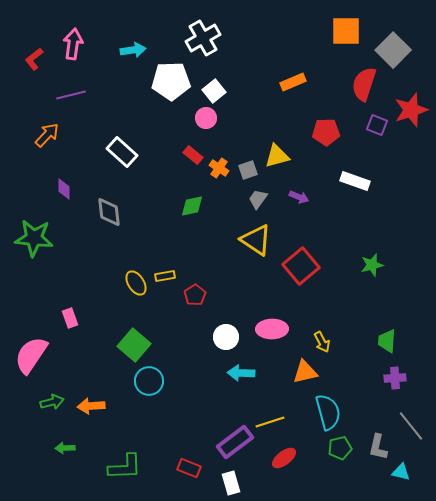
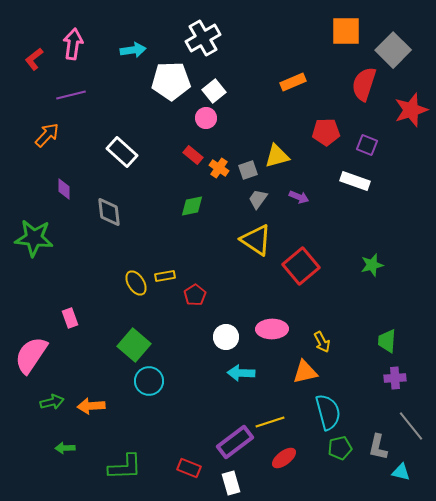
purple square at (377, 125): moved 10 px left, 20 px down
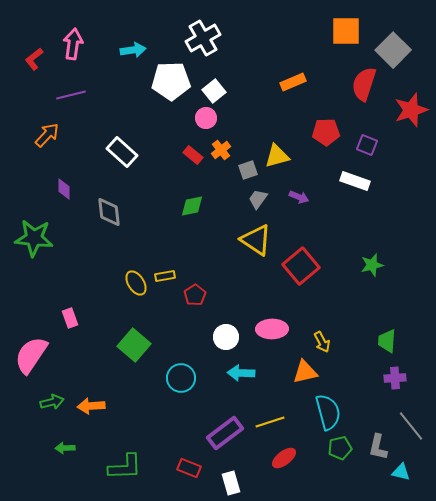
orange cross at (219, 168): moved 2 px right, 18 px up; rotated 18 degrees clockwise
cyan circle at (149, 381): moved 32 px right, 3 px up
purple rectangle at (235, 442): moved 10 px left, 9 px up
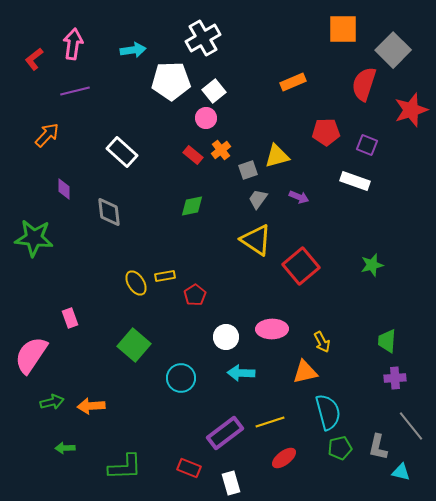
orange square at (346, 31): moved 3 px left, 2 px up
purple line at (71, 95): moved 4 px right, 4 px up
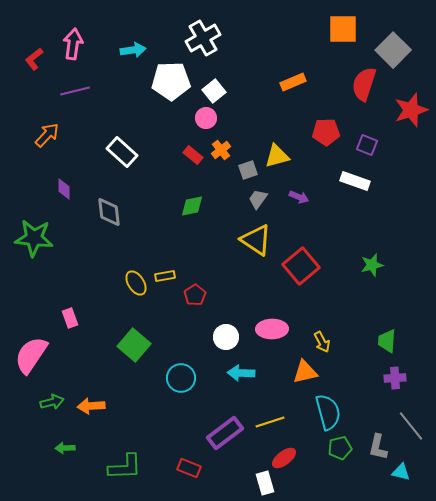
white rectangle at (231, 483): moved 34 px right
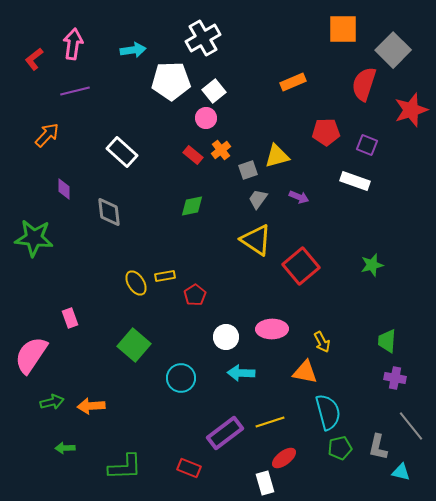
orange triangle at (305, 372): rotated 24 degrees clockwise
purple cross at (395, 378): rotated 15 degrees clockwise
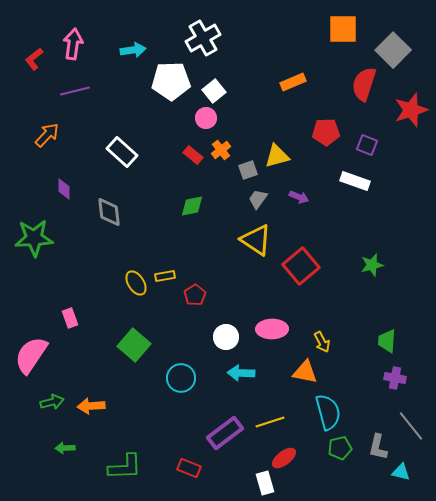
green star at (34, 238): rotated 9 degrees counterclockwise
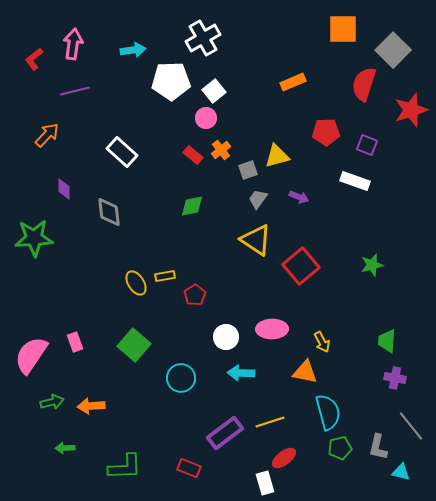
pink rectangle at (70, 318): moved 5 px right, 24 px down
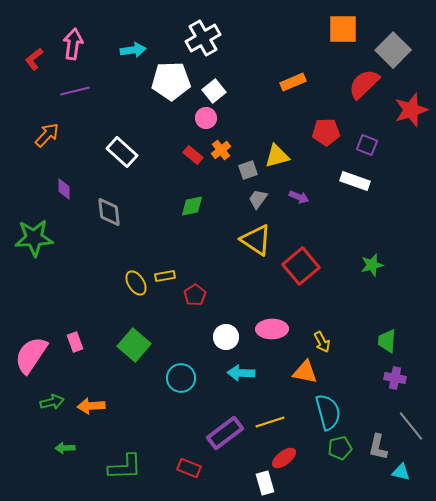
red semicircle at (364, 84): rotated 28 degrees clockwise
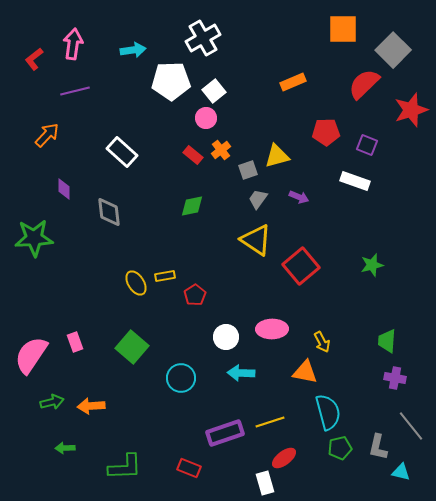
green square at (134, 345): moved 2 px left, 2 px down
purple rectangle at (225, 433): rotated 18 degrees clockwise
